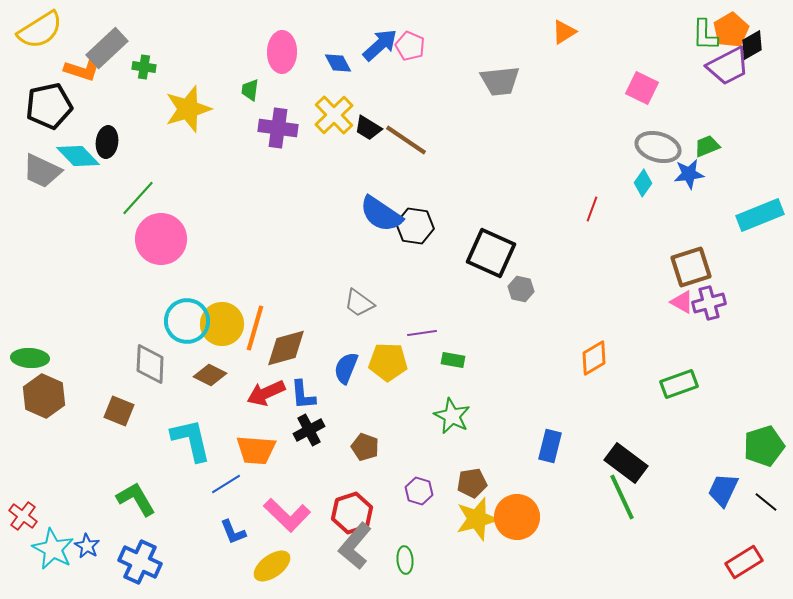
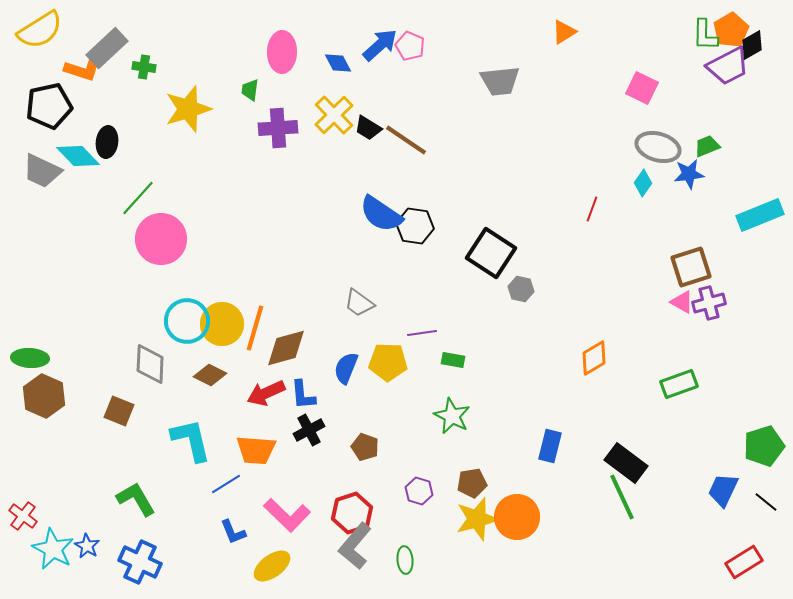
purple cross at (278, 128): rotated 12 degrees counterclockwise
black square at (491, 253): rotated 9 degrees clockwise
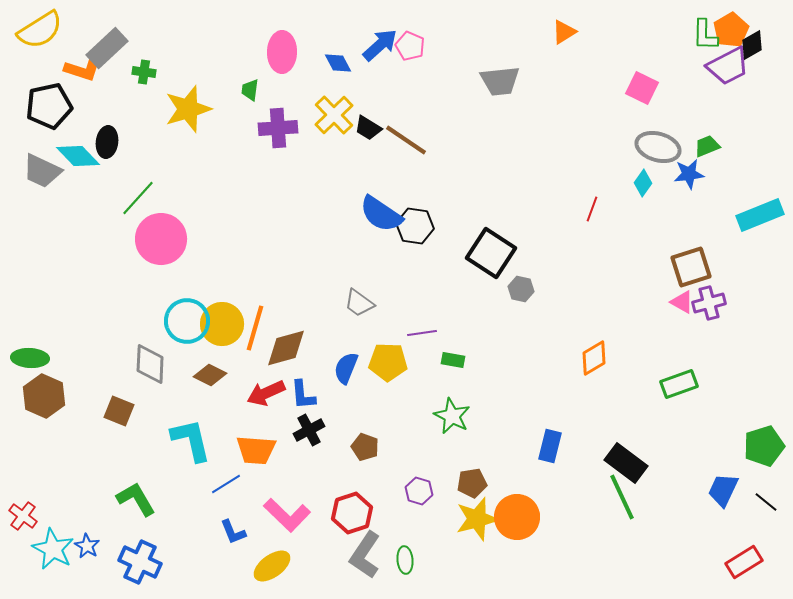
green cross at (144, 67): moved 5 px down
gray L-shape at (355, 546): moved 10 px right, 9 px down; rotated 6 degrees counterclockwise
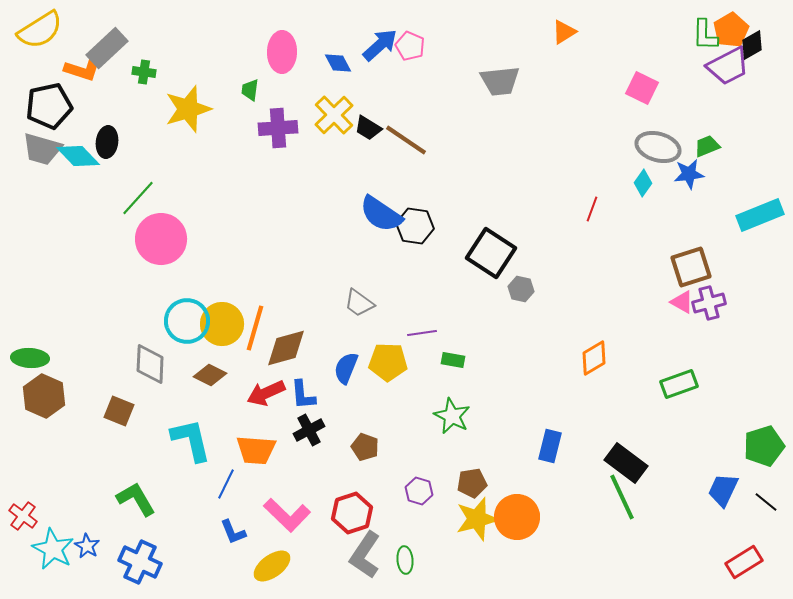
gray trapezoid at (42, 171): moved 22 px up; rotated 9 degrees counterclockwise
blue line at (226, 484): rotated 32 degrees counterclockwise
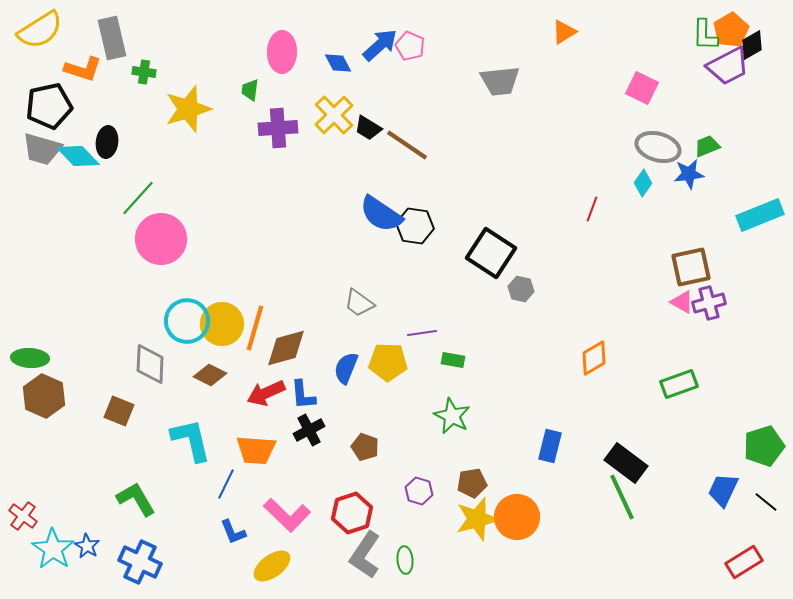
gray rectangle at (107, 48): moved 5 px right, 10 px up; rotated 60 degrees counterclockwise
brown line at (406, 140): moved 1 px right, 5 px down
brown square at (691, 267): rotated 6 degrees clockwise
cyan star at (53, 549): rotated 6 degrees clockwise
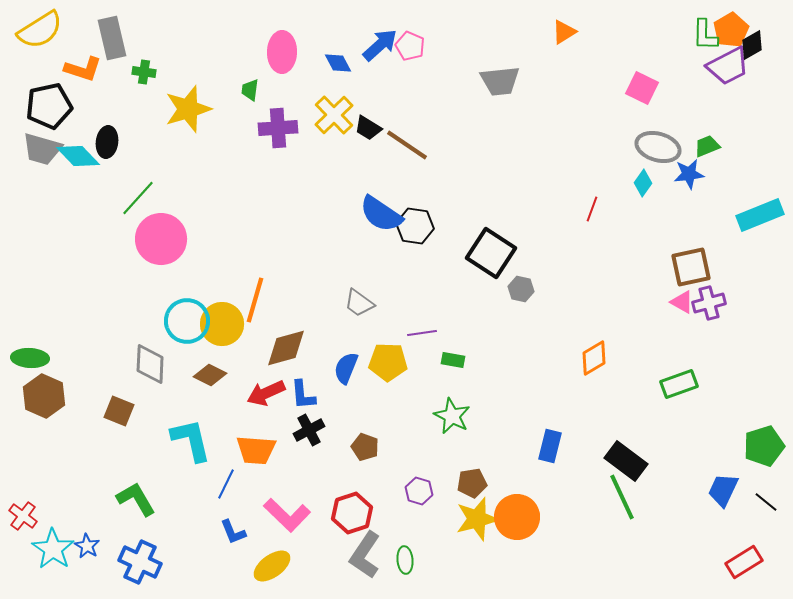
orange line at (255, 328): moved 28 px up
black rectangle at (626, 463): moved 2 px up
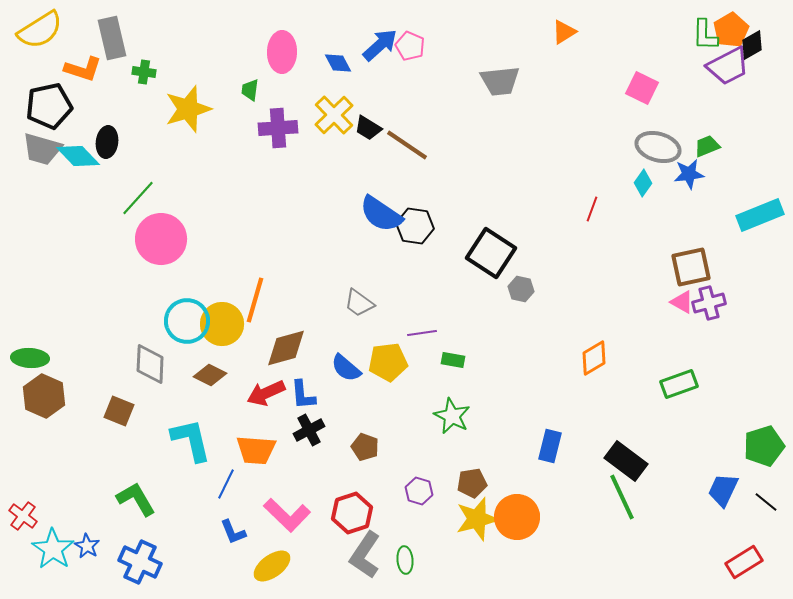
yellow pentagon at (388, 362): rotated 9 degrees counterclockwise
blue semicircle at (346, 368): rotated 72 degrees counterclockwise
